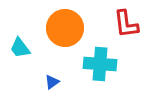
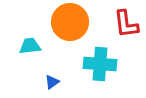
orange circle: moved 5 px right, 6 px up
cyan trapezoid: moved 10 px right, 2 px up; rotated 120 degrees clockwise
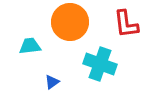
cyan cross: rotated 16 degrees clockwise
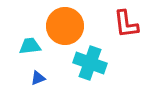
orange circle: moved 5 px left, 4 px down
cyan cross: moved 10 px left, 1 px up
blue triangle: moved 14 px left, 4 px up; rotated 14 degrees clockwise
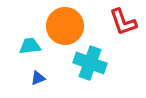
red L-shape: moved 3 px left, 2 px up; rotated 12 degrees counterclockwise
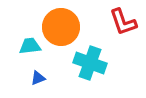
orange circle: moved 4 px left, 1 px down
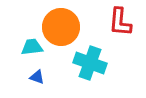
red L-shape: moved 3 px left; rotated 24 degrees clockwise
cyan trapezoid: moved 2 px right, 1 px down
blue triangle: moved 1 px left, 1 px up; rotated 42 degrees clockwise
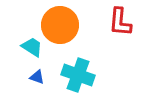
orange circle: moved 1 px left, 2 px up
cyan trapezoid: rotated 40 degrees clockwise
cyan cross: moved 12 px left, 12 px down
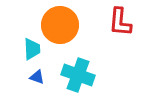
cyan trapezoid: moved 2 px down; rotated 55 degrees clockwise
